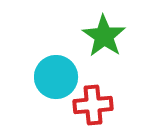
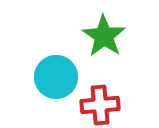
red cross: moved 7 px right
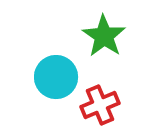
red cross: rotated 18 degrees counterclockwise
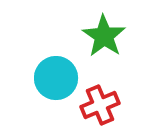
cyan circle: moved 1 px down
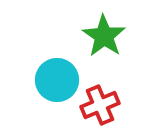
cyan circle: moved 1 px right, 2 px down
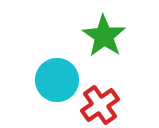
red cross: rotated 12 degrees counterclockwise
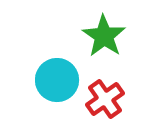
red cross: moved 5 px right, 6 px up
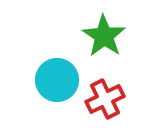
red cross: rotated 9 degrees clockwise
